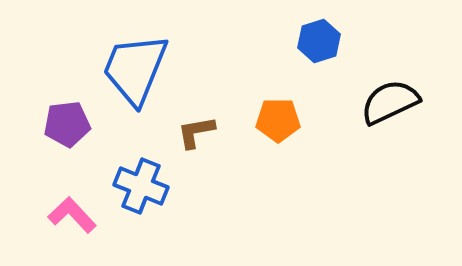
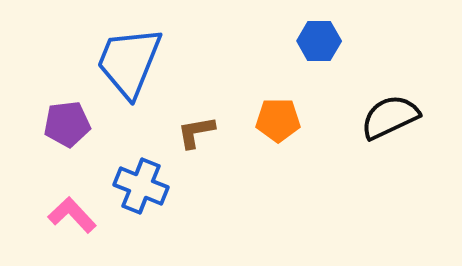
blue hexagon: rotated 18 degrees clockwise
blue trapezoid: moved 6 px left, 7 px up
black semicircle: moved 15 px down
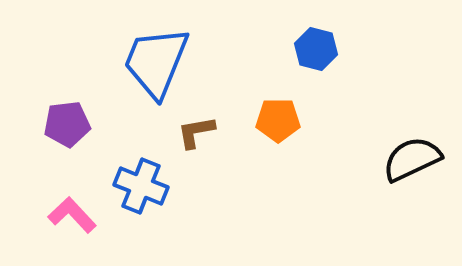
blue hexagon: moved 3 px left, 8 px down; rotated 15 degrees clockwise
blue trapezoid: moved 27 px right
black semicircle: moved 22 px right, 42 px down
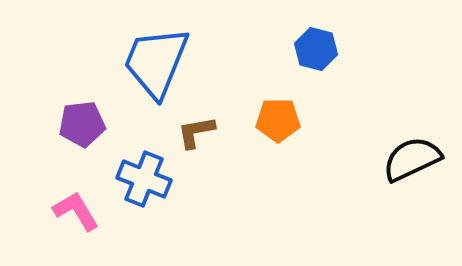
purple pentagon: moved 15 px right
blue cross: moved 3 px right, 7 px up
pink L-shape: moved 4 px right, 4 px up; rotated 12 degrees clockwise
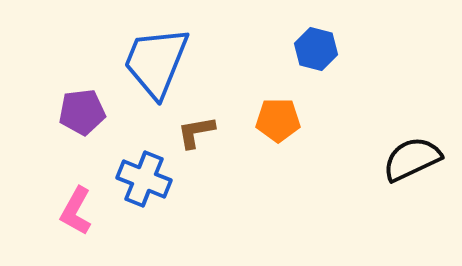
purple pentagon: moved 12 px up
pink L-shape: rotated 120 degrees counterclockwise
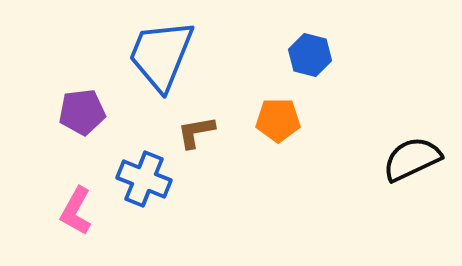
blue hexagon: moved 6 px left, 6 px down
blue trapezoid: moved 5 px right, 7 px up
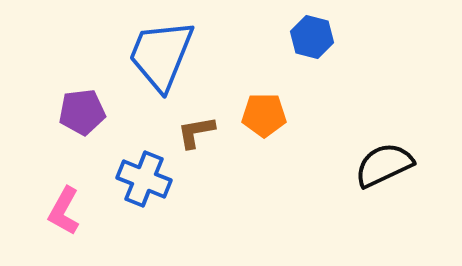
blue hexagon: moved 2 px right, 18 px up
orange pentagon: moved 14 px left, 5 px up
black semicircle: moved 28 px left, 6 px down
pink L-shape: moved 12 px left
